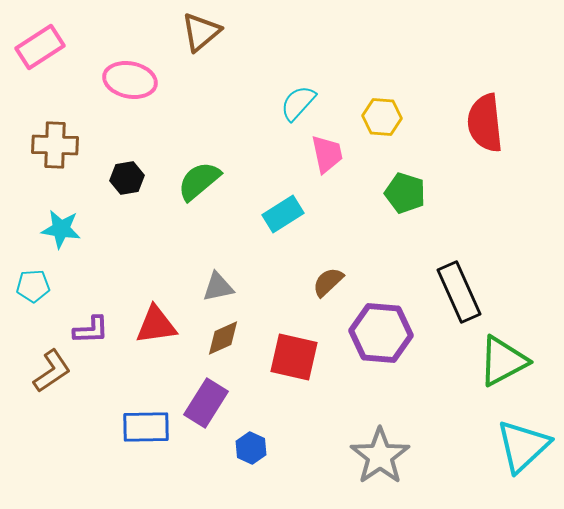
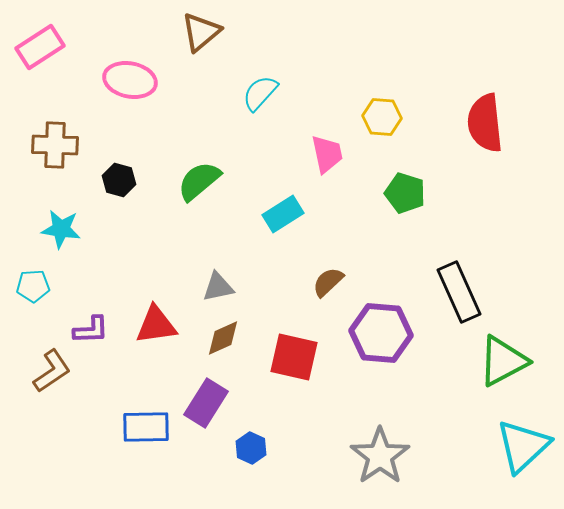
cyan semicircle: moved 38 px left, 10 px up
black hexagon: moved 8 px left, 2 px down; rotated 24 degrees clockwise
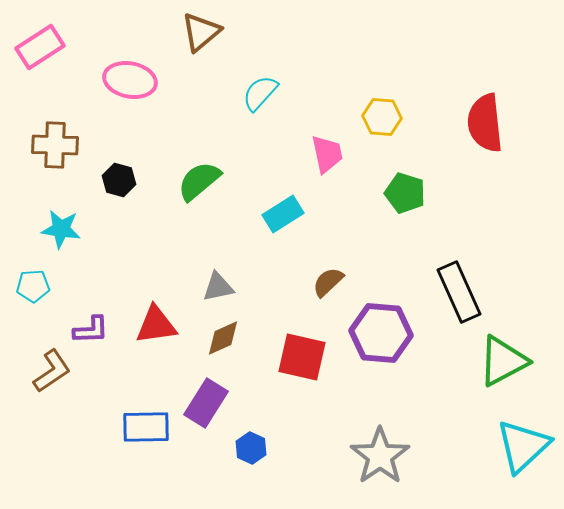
red square: moved 8 px right
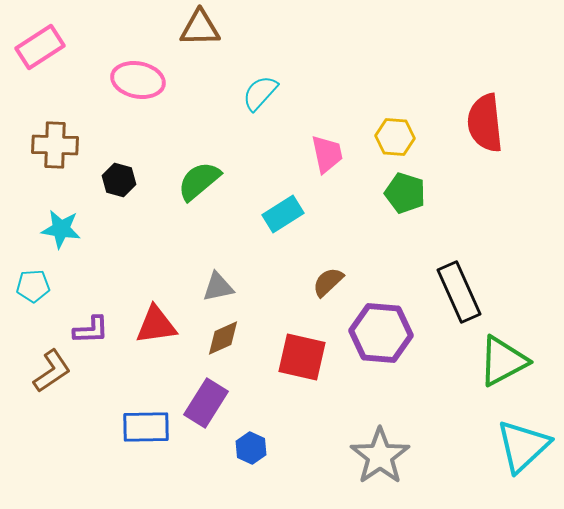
brown triangle: moved 1 px left, 4 px up; rotated 39 degrees clockwise
pink ellipse: moved 8 px right
yellow hexagon: moved 13 px right, 20 px down
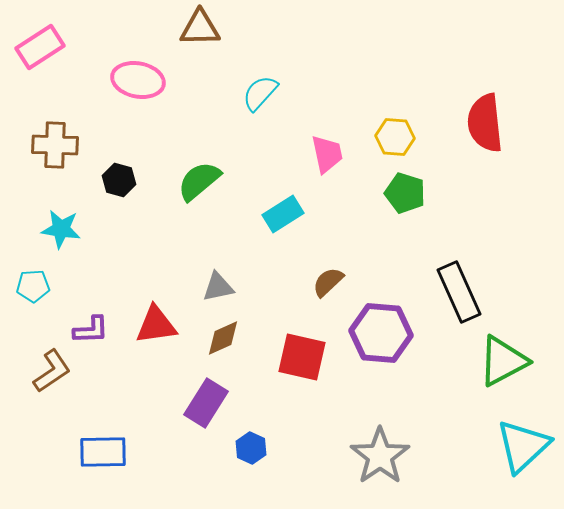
blue rectangle: moved 43 px left, 25 px down
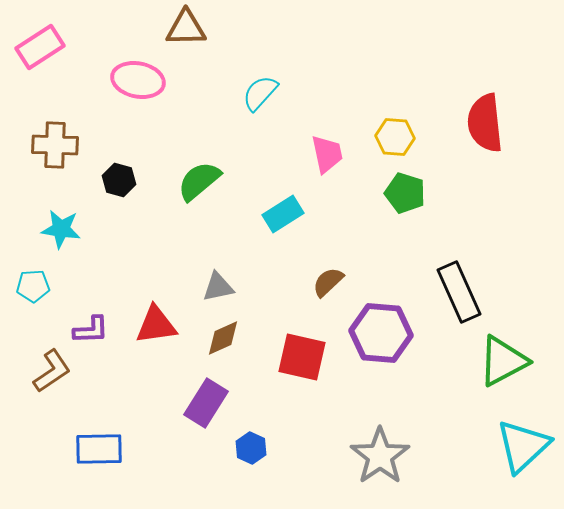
brown triangle: moved 14 px left
blue rectangle: moved 4 px left, 3 px up
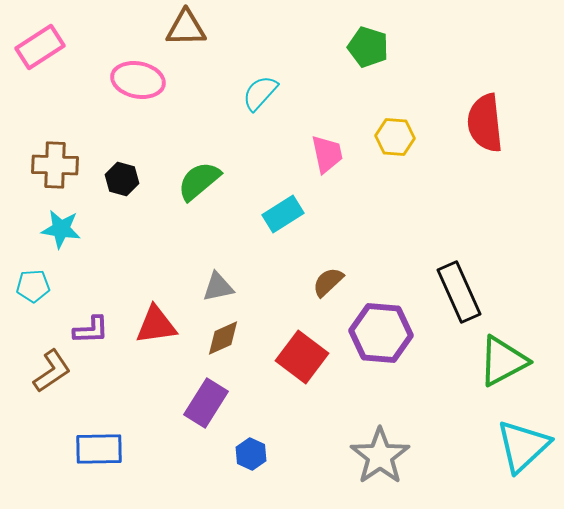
brown cross: moved 20 px down
black hexagon: moved 3 px right, 1 px up
green pentagon: moved 37 px left, 146 px up
red square: rotated 24 degrees clockwise
blue hexagon: moved 6 px down
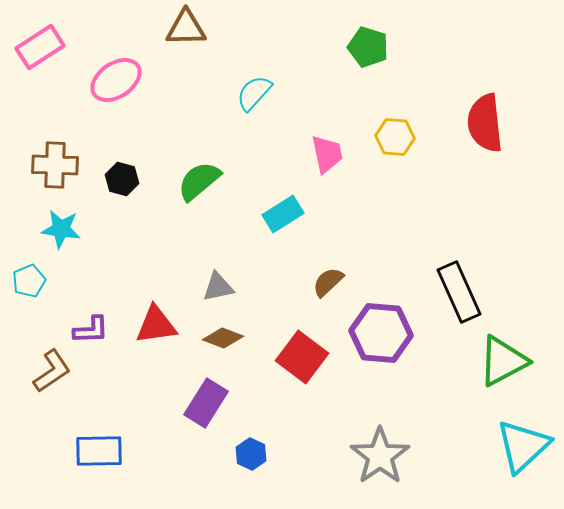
pink ellipse: moved 22 px left; rotated 45 degrees counterclockwise
cyan semicircle: moved 6 px left
cyan pentagon: moved 4 px left, 5 px up; rotated 20 degrees counterclockwise
brown diamond: rotated 45 degrees clockwise
blue rectangle: moved 2 px down
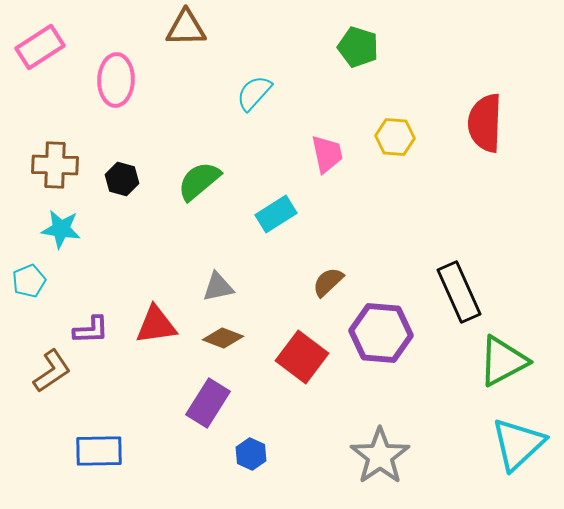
green pentagon: moved 10 px left
pink ellipse: rotated 54 degrees counterclockwise
red semicircle: rotated 8 degrees clockwise
cyan rectangle: moved 7 px left
purple rectangle: moved 2 px right
cyan triangle: moved 5 px left, 2 px up
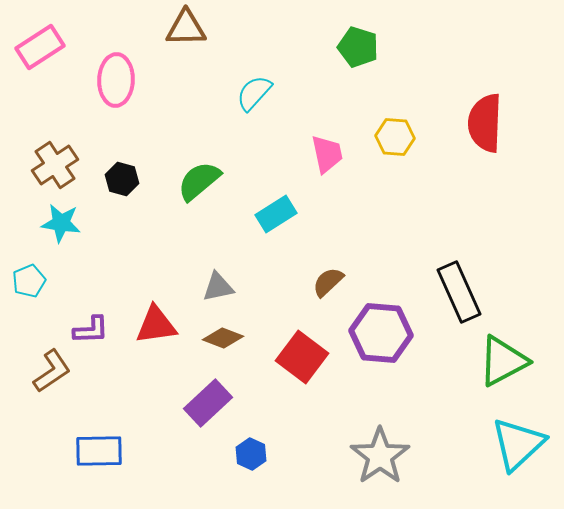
brown cross: rotated 36 degrees counterclockwise
cyan star: moved 6 px up
purple rectangle: rotated 15 degrees clockwise
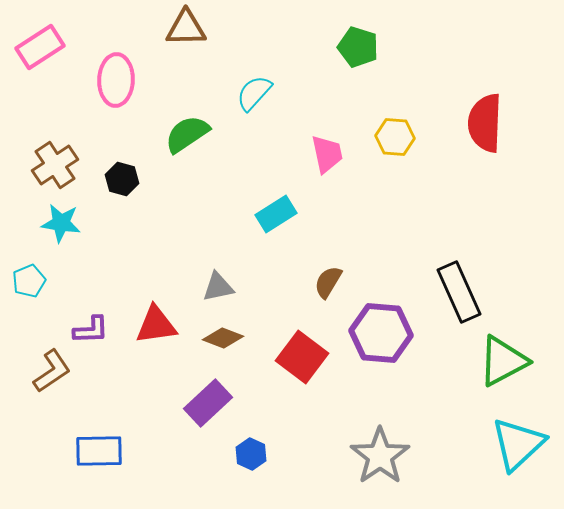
green semicircle: moved 12 px left, 47 px up; rotated 6 degrees clockwise
brown semicircle: rotated 16 degrees counterclockwise
